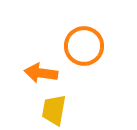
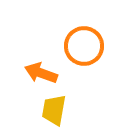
orange arrow: rotated 12 degrees clockwise
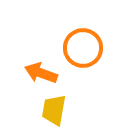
orange circle: moved 1 px left, 2 px down
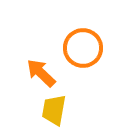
orange arrow: rotated 24 degrees clockwise
